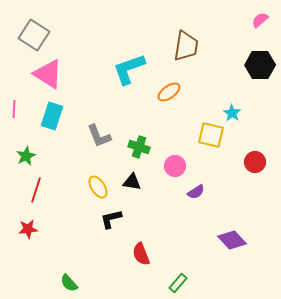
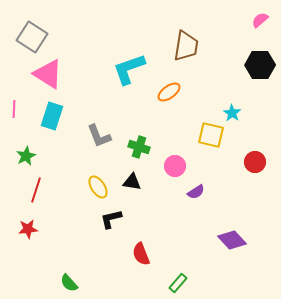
gray square: moved 2 px left, 2 px down
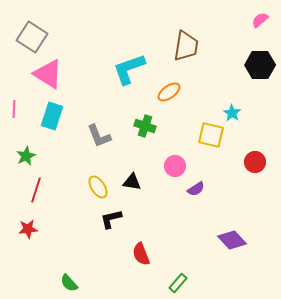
green cross: moved 6 px right, 21 px up
purple semicircle: moved 3 px up
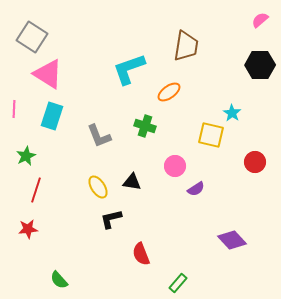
green semicircle: moved 10 px left, 3 px up
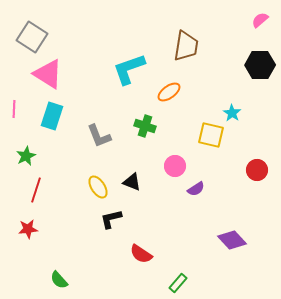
red circle: moved 2 px right, 8 px down
black triangle: rotated 12 degrees clockwise
red semicircle: rotated 35 degrees counterclockwise
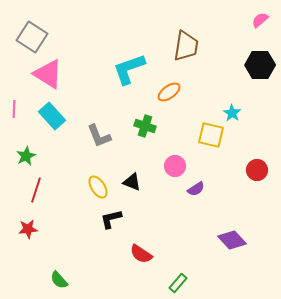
cyan rectangle: rotated 60 degrees counterclockwise
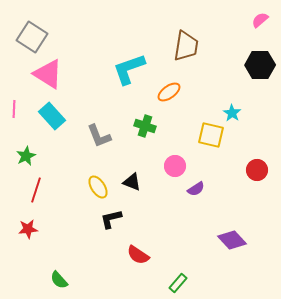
red semicircle: moved 3 px left, 1 px down
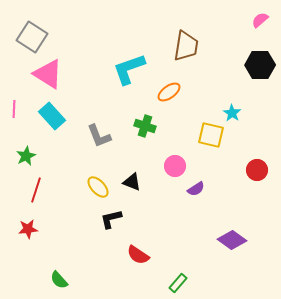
yellow ellipse: rotated 10 degrees counterclockwise
purple diamond: rotated 12 degrees counterclockwise
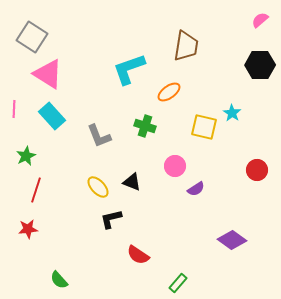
yellow square: moved 7 px left, 8 px up
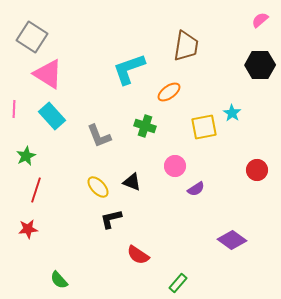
yellow square: rotated 24 degrees counterclockwise
